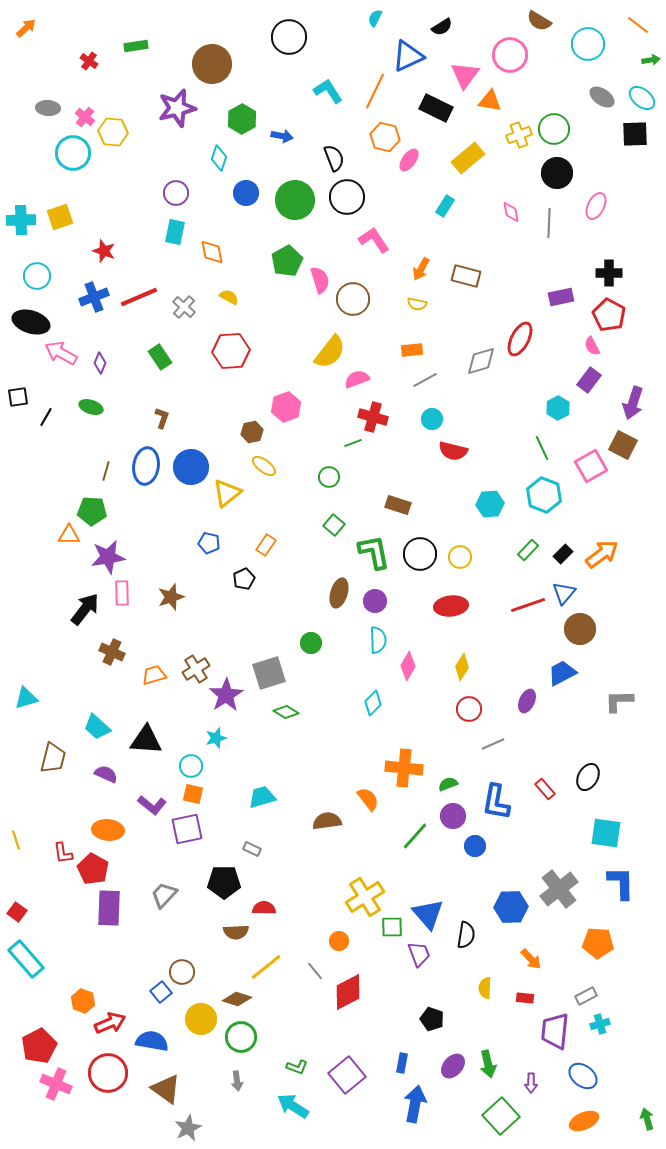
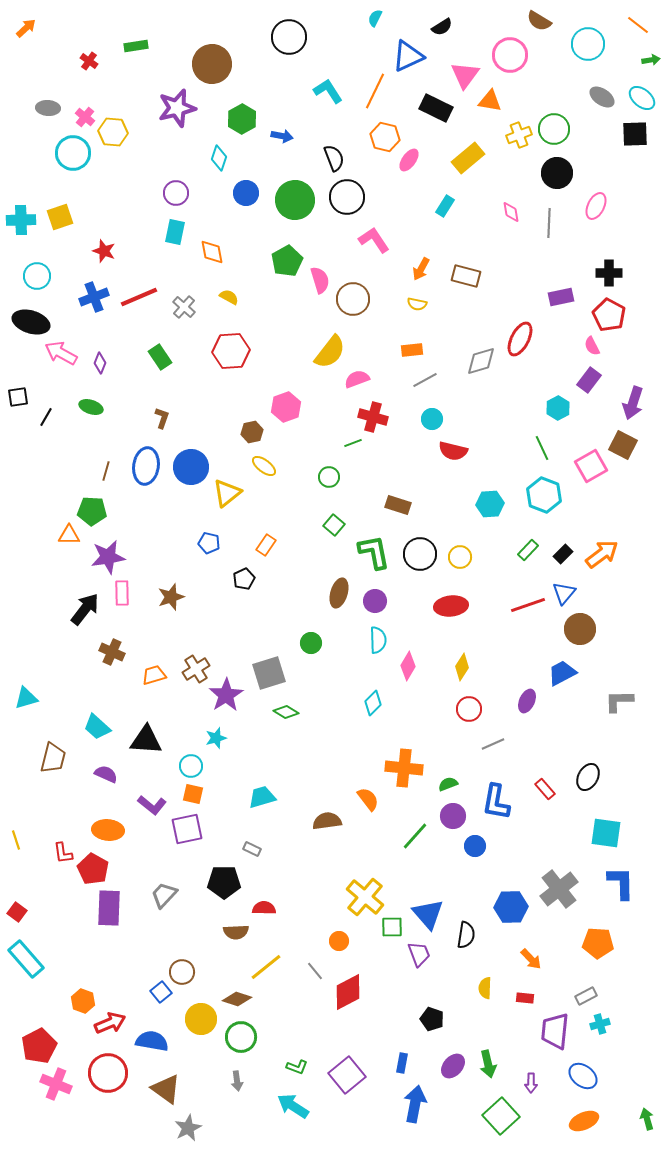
yellow cross at (365, 897): rotated 18 degrees counterclockwise
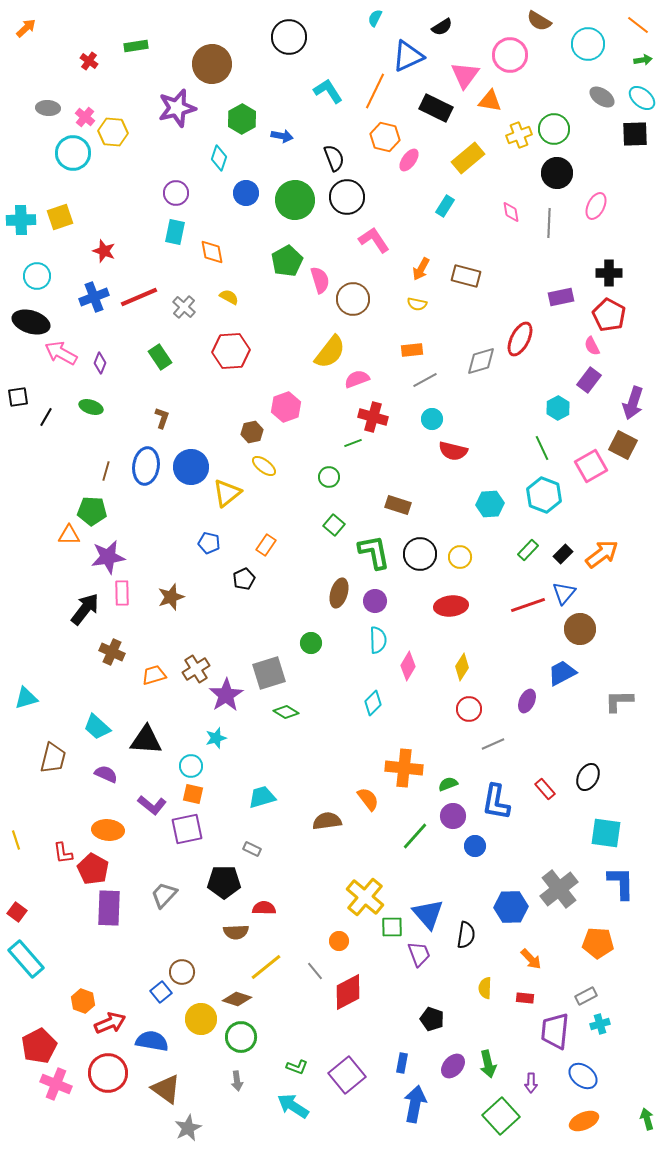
green arrow at (651, 60): moved 8 px left
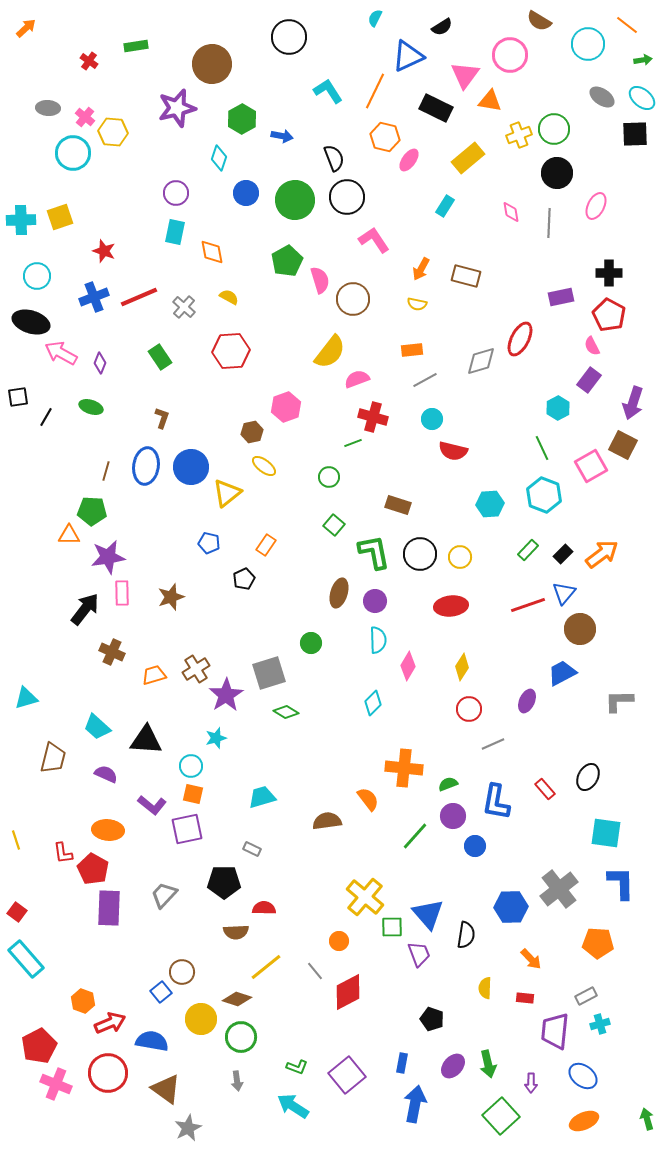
orange line at (638, 25): moved 11 px left
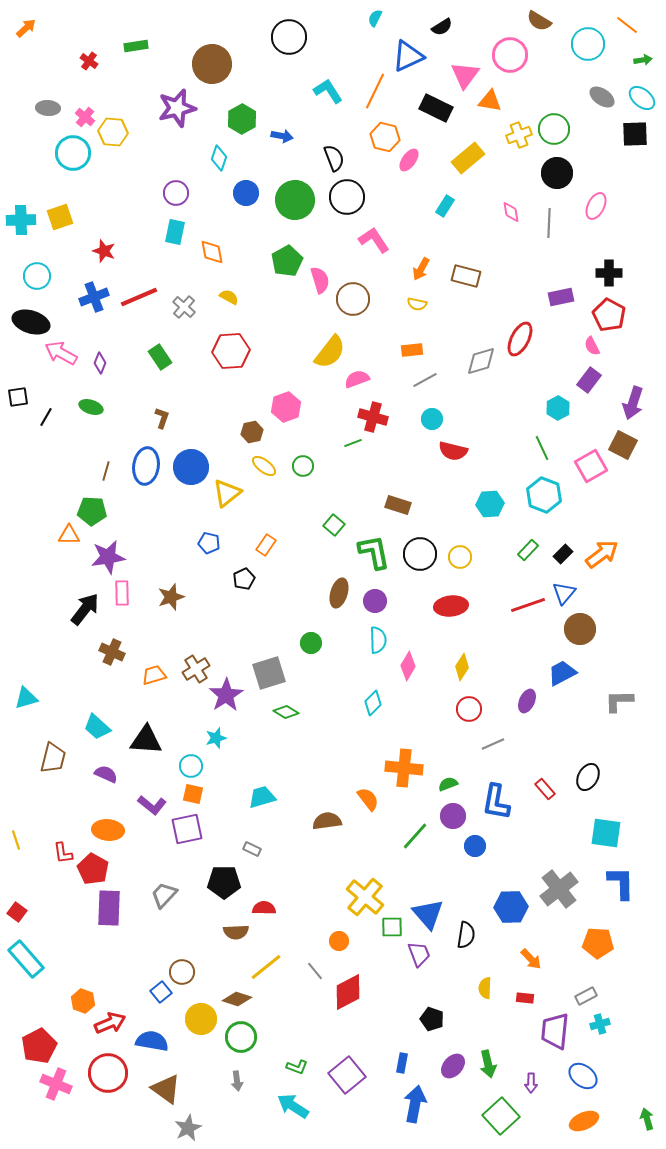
green circle at (329, 477): moved 26 px left, 11 px up
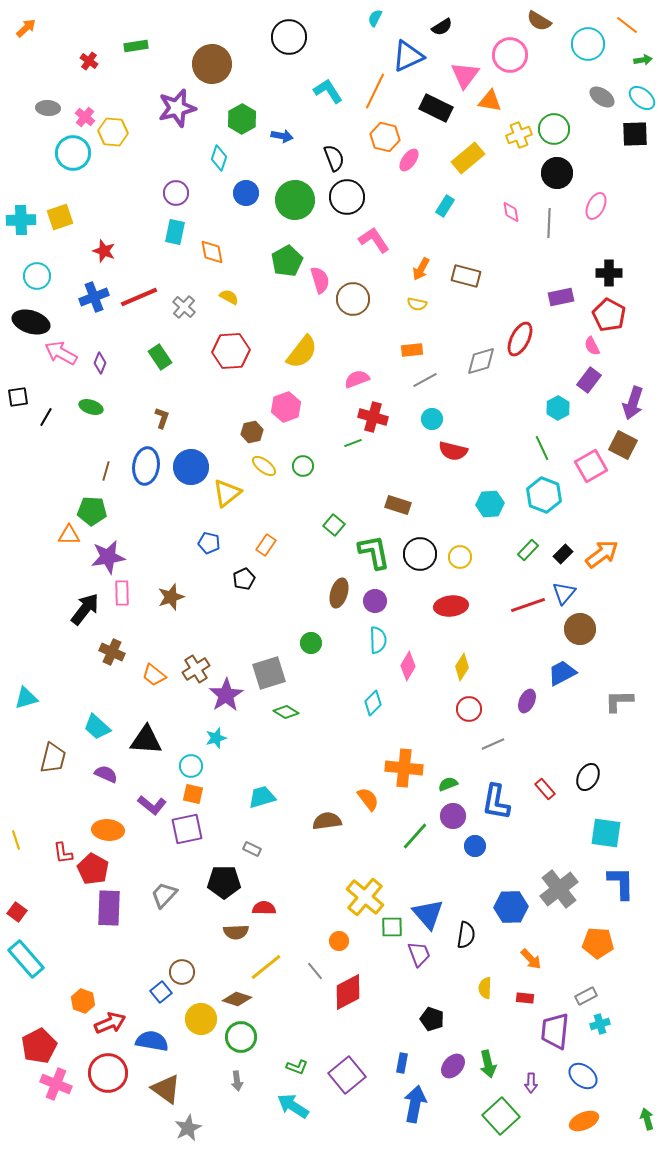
yellow semicircle at (330, 352): moved 28 px left
orange trapezoid at (154, 675): rotated 125 degrees counterclockwise
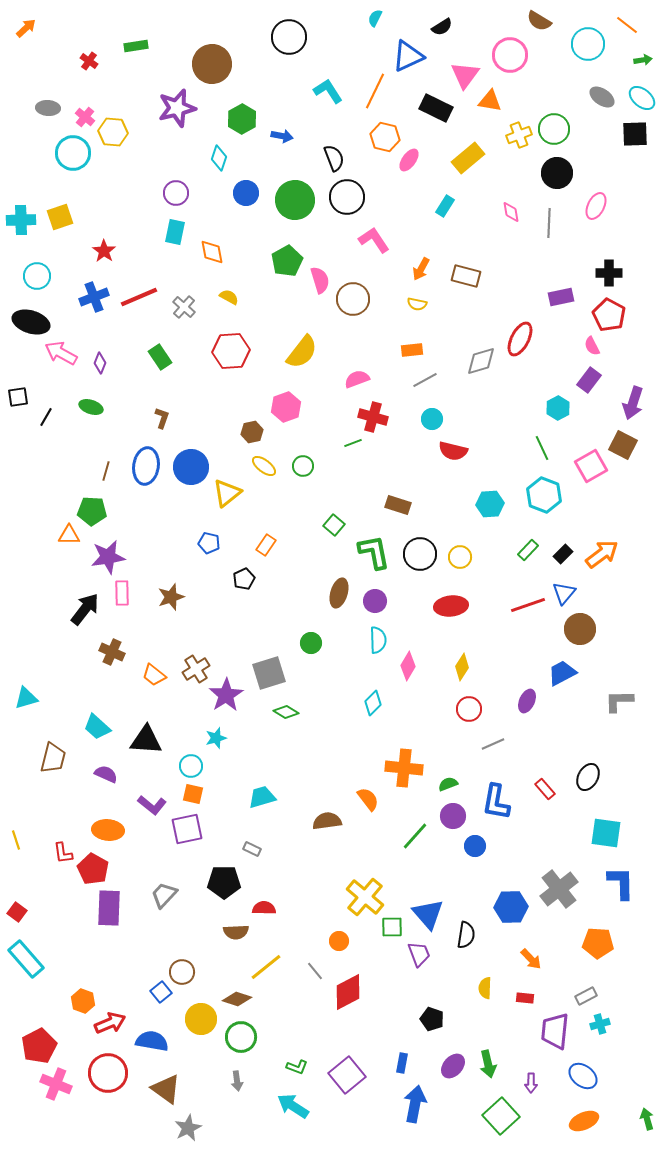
red star at (104, 251): rotated 15 degrees clockwise
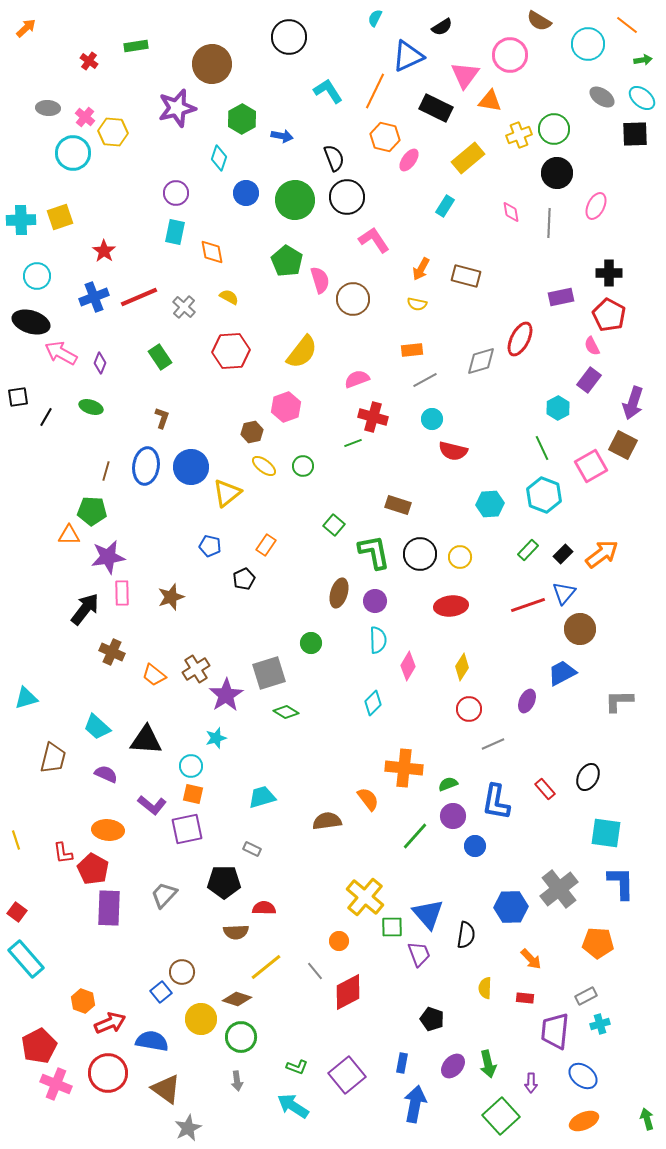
green pentagon at (287, 261): rotated 12 degrees counterclockwise
blue pentagon at (209, 543): moved 1 px right, 3 px down
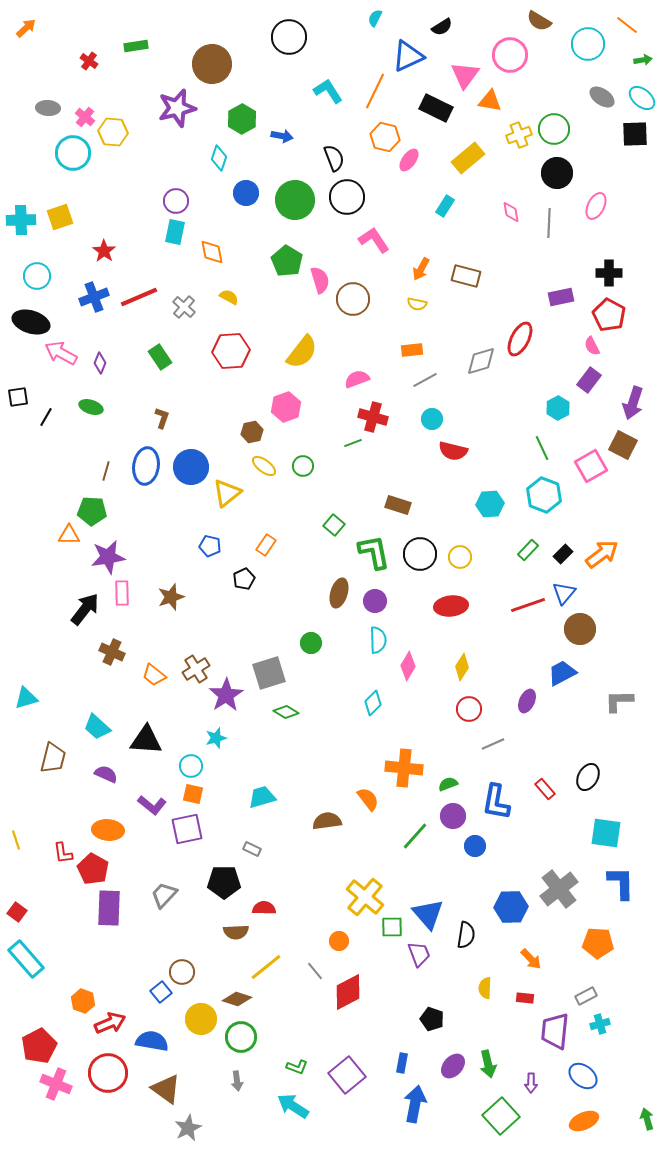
purple circle at (176, 193): moved 8 px down
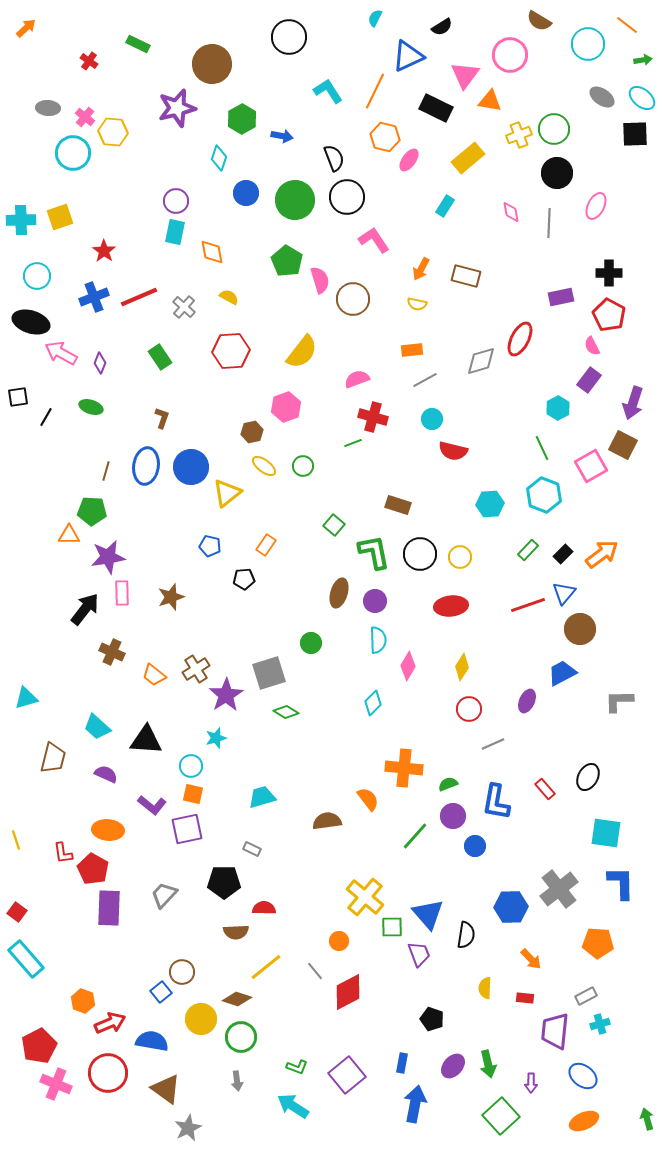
green rectangle at (136, 46): moved 2 px right, 2 px up; rotated 35 degrees clockwise
black pentagon at (244, 579): rotated 20 degrees clockwise
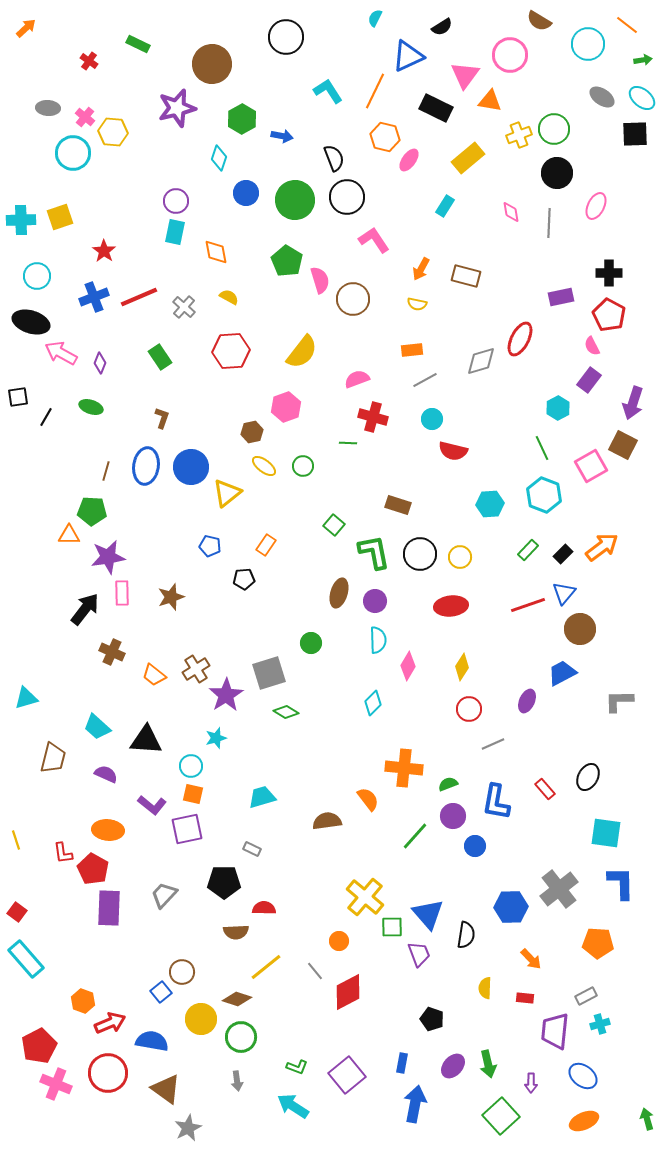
black circle at (289, 37): moved 3 px left
orange diamond at (212, 252): moved 4 px right
green line at (353, 443): moved 5 px left; rotated 24 degrees clockwise
orange arrow at (602, 554): moved 7 px up
